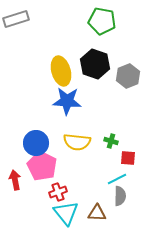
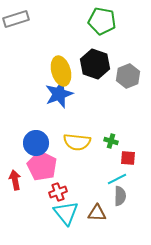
blue star: moved 8 px left, 7 px up; rotated 24 degrees counterclockwise
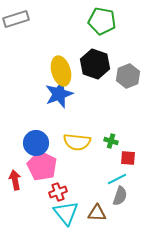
gray semicircle: rotated 18 degrees clockwise
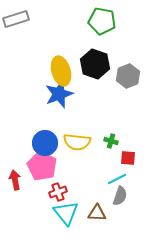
blue circle: moved 9 px right
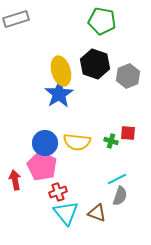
blue star: rotated 12 degrees counterclockwise
red square: moved 25 px up
brown triangle: rotated 18 degrees clockwise
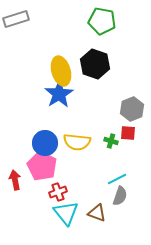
gray hexagon: moved 4 px right, 33 px down
